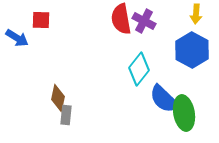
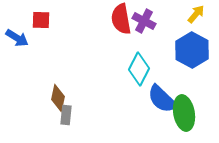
yellow arrow: rotated 144 degrees counterclockwise
cyan diamond: rotated 12 degrees counterclockwise
blue semicircle: moved 2 px left
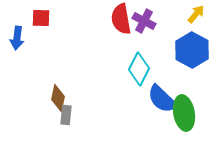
red square: moved 2 px up
blue arrow: rotated 65 degrees clockwise
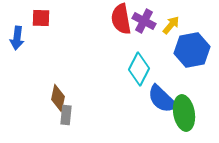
yellow arrow: moved 25 px left, 11 px down
blue hexagon: rotated 20 degrees clockwise
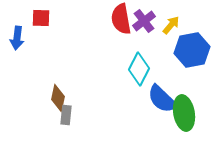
purple cross: rotated 25 degrees clockwise
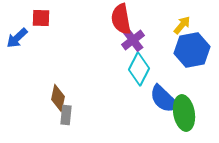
purple cross: moved 11 px left, 19 px down
yellow arrow: moved 11 px right
blue arrow: rotated 40 degrees clockwise
blue semicircle: moved 2 px right
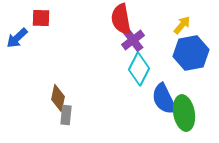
blue hexagon: moved 1 px left, 3 px down
blue semicircle: rotated 20 degrees clockwise
